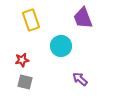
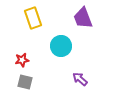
yellow rectangle: moved 2 px right, 2 px up
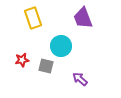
gray square: moved 21 px right, 16 px up
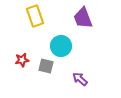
yellow rectangle: moved 2 px right, 2 px up
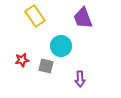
yellow rectangle: rotated 15 degrees counterclockwise
purple arrow: rotated 133 degrees counterclockwise
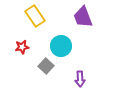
purple trapezoid: moved 1 px up
red star: moved 13 px up
gray square: rotated 28 degrees clockwise
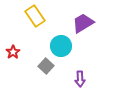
purple trapezoid: moved 6 px down; rotated 80 degrees clockwise
red star: moved 9 px left, 5 px down; rotated 24 degrees counterclockwise
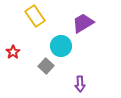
purple arrow: moved 5 px down
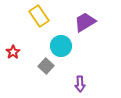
yellow rectangle: moved 4 px right
purple trapezoid: moved 2 px right, 1 px up
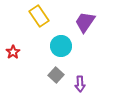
purple trapezoid: rotated 25 degrees counterclockwise
gray square: moved 10 px right, 9 px down
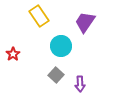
red star: moved 2 px down
